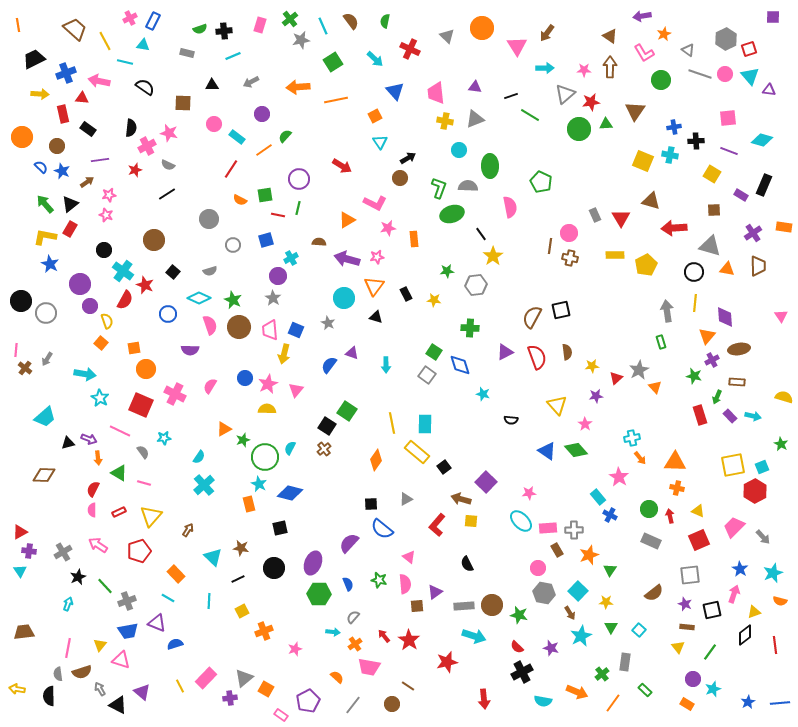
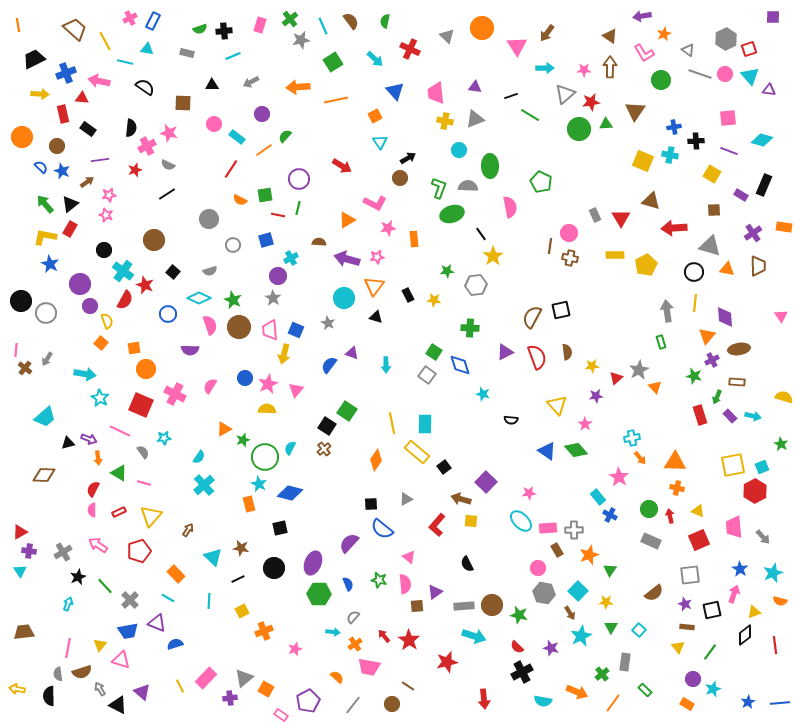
cyan triangle at (143, 45): moved 4 px right, 4 px down
black rectangle at (406, 294): moved 2 px right, 1 px down
pink trapezoid at (734, 527): rotated 50 degrees counterclockwise
gray cross at (127, 601): moved 3 px right, 1 px up; rotated 24 degrees counterclockwise
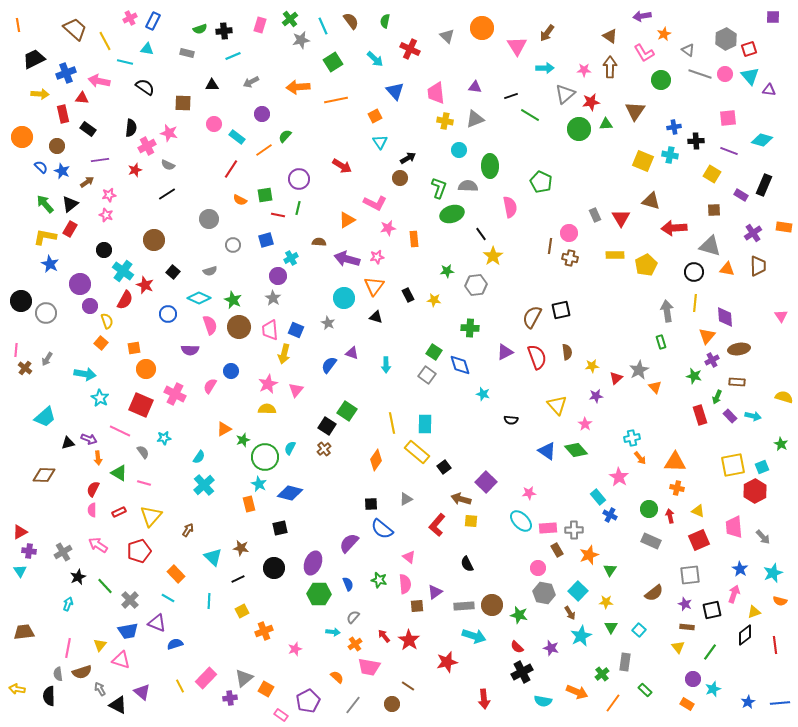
blue circle at (245, 378): moved 14 px left, 7 px up
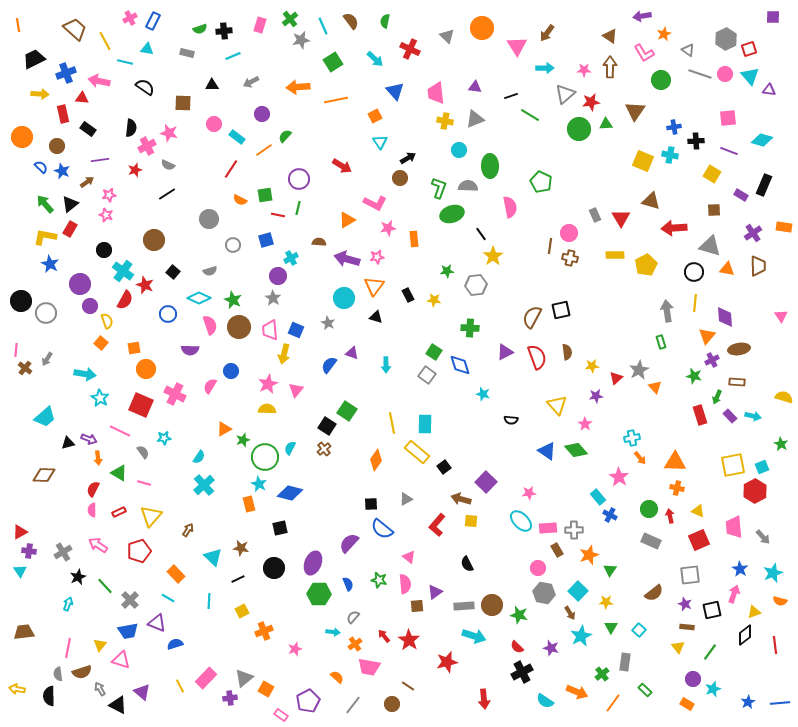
cyan semicircle at (543, 701): moved 2 px right; rotated 24 degrees clockwise
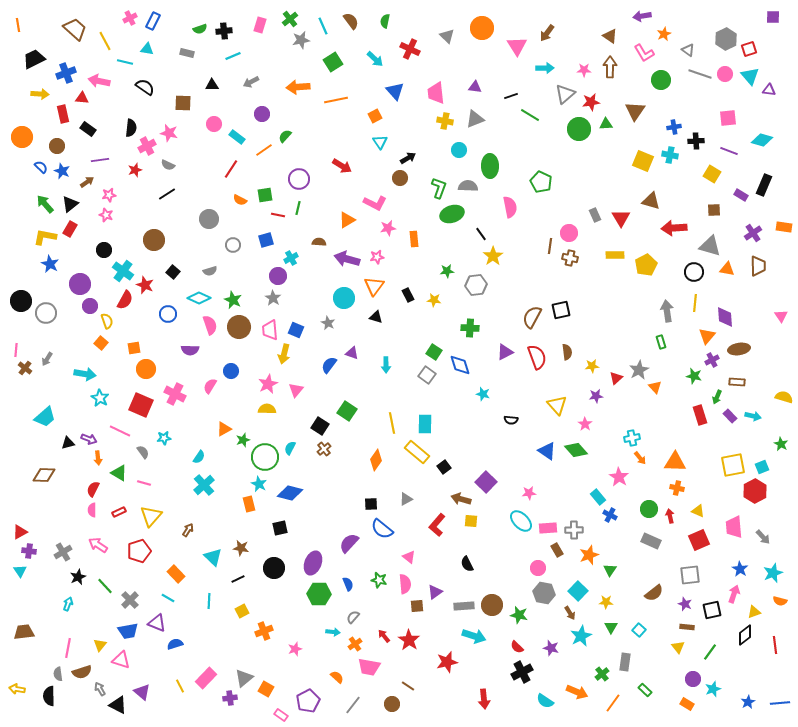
black square at (327, 426): moved 7 px left
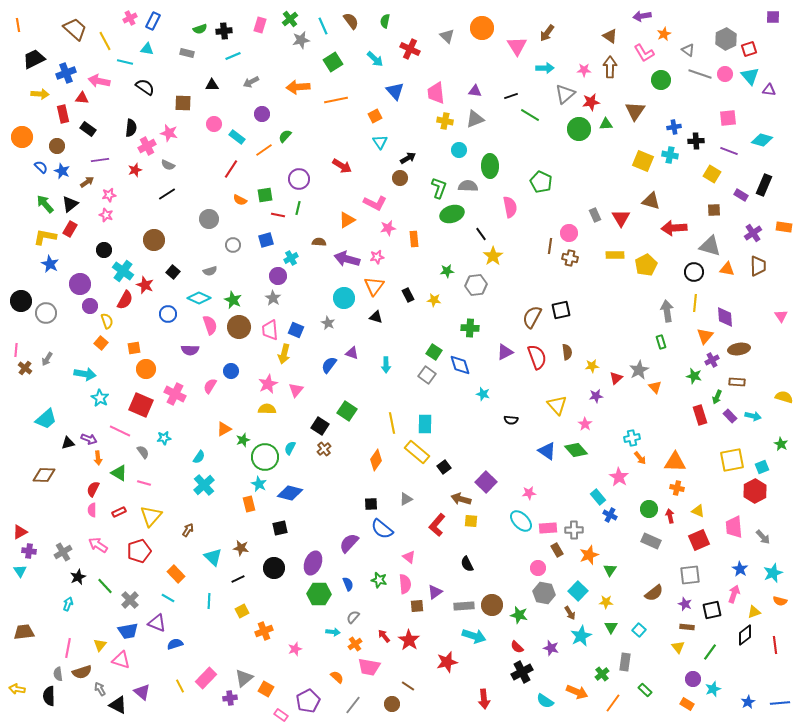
purple triangle at (475, 87): moved 4 px down
orange triangle at (707, 336): moved 2 px left
cyan trapezoid at (45, 417): moved 1 px right, 2 px down
yellow square at (733, 465): moved 1 px left, 5 px up
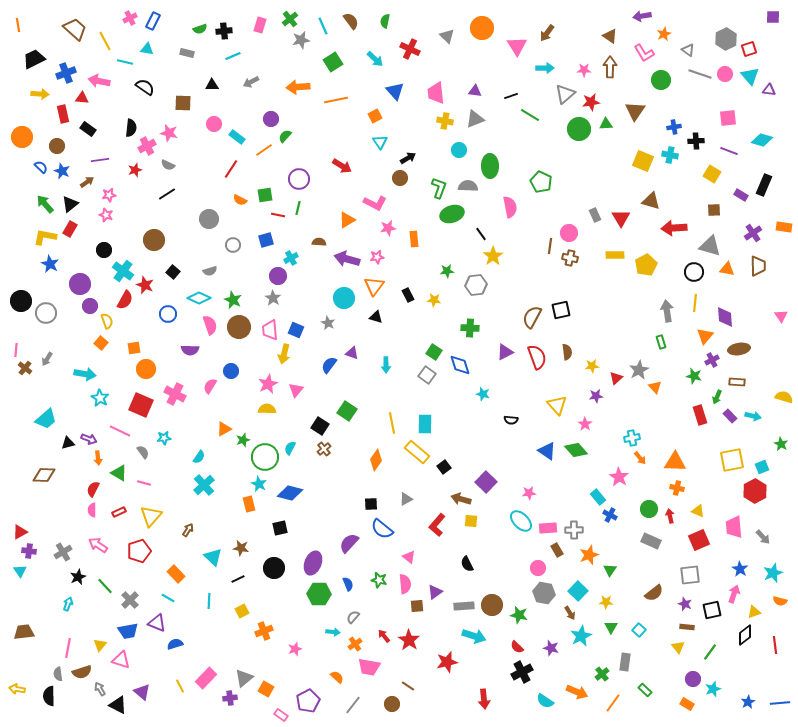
purple circle at (262, 114): moved 9 px right, 5 px down
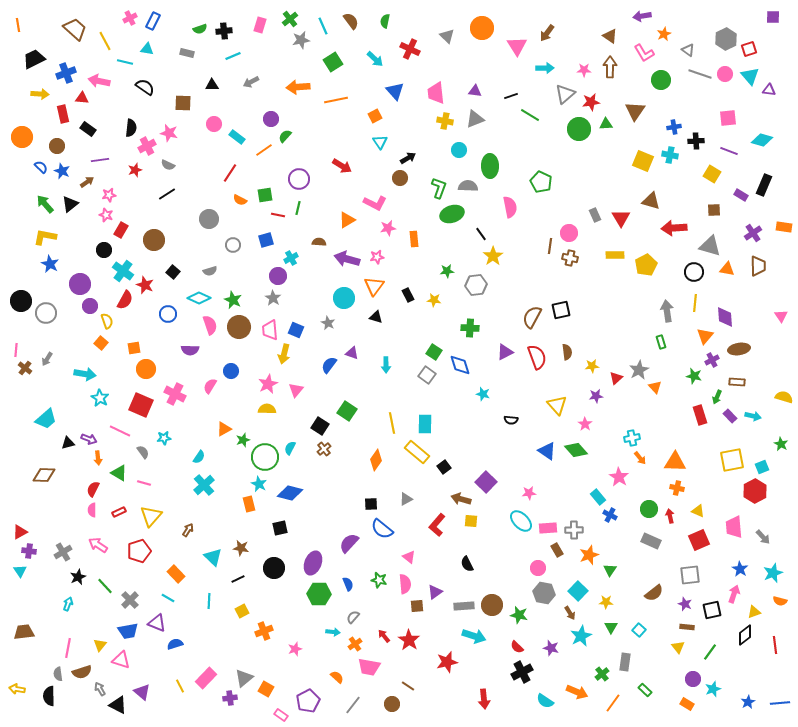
red line at (231, 169): moved 1 px left, 4 px down
red rectangle at (70, 229): moved 51 px right, 1 px down
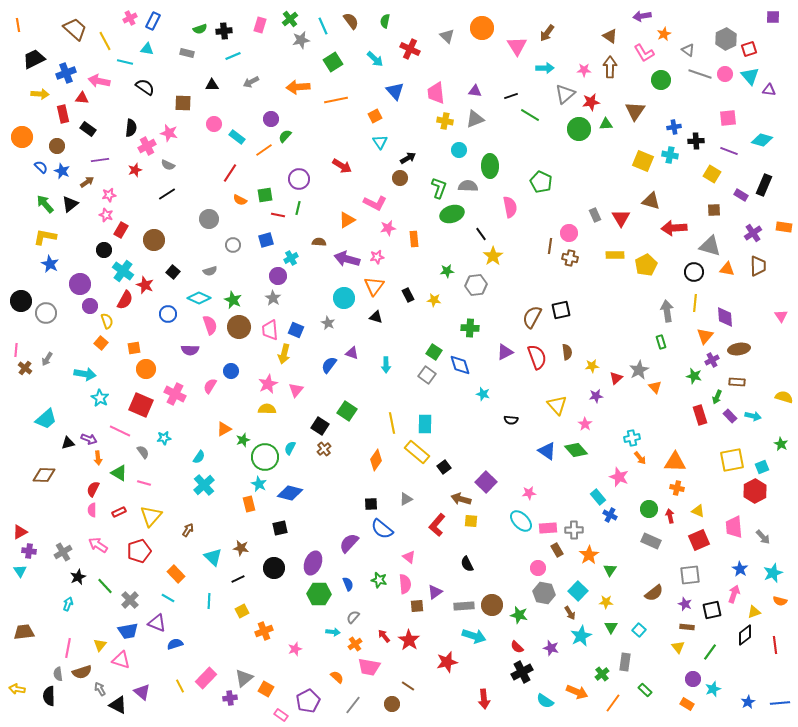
pink star at (619, 477): rotated 12 degrees counterclockwise
orange star at (589, 555): rotated 12 degrees counterclockwise
